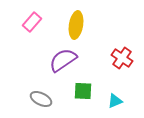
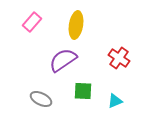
red cross: moved 3 px left
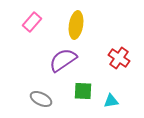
cyan triangle: moved 4 px left; rotated 14 degrees clockwise
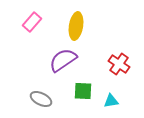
yellow ellipse: moved 1 px down
red cross: moved 6 px down
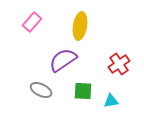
yellow ellipse: moved 4 px right
red cross: rotated 20 degrees clockwise
gray ellipse: moved 9 px up
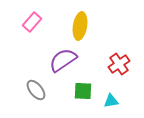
gray ellipse: moved 5 px left; rotated 25 degrees clockwise
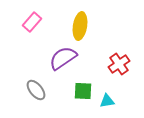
purple semicircle: moved 2 px up
cyan triangle: moved 4 px left
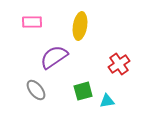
pink rectangle: rotated 48 degrees clockwise
purple semicircle: moved 9 px left, 1 px up
green square: rotated 18 degrees counterclockwise
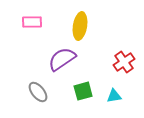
purple semicircle: moved 8 px right, 2 px down
red cross: moved 5 px right, 2 px up
gray ellipse: moved 2 px right, 2 px down
cyan triangle: moved 7 px right, 5 px up
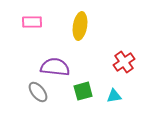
purple semicircle: moved 7 px left, 8 px down; rotated 40 degrees clockwise
